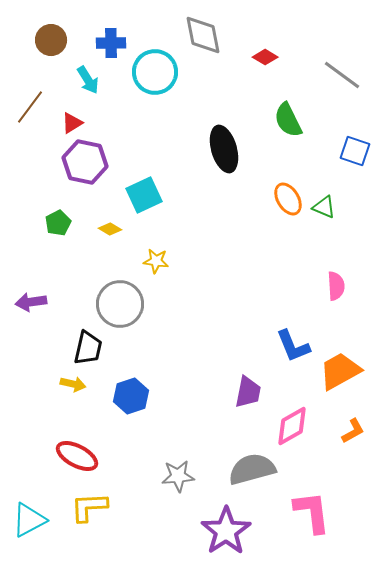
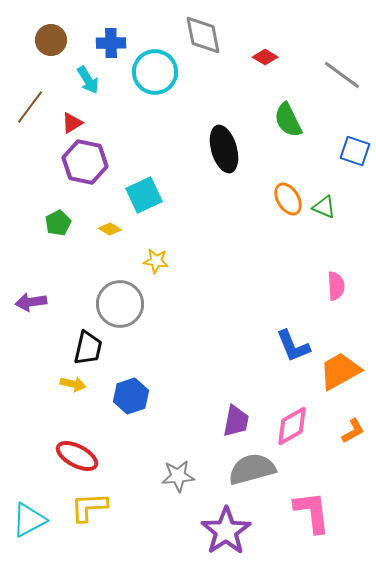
purple trapezoid: moved 12 px left, 29 px down
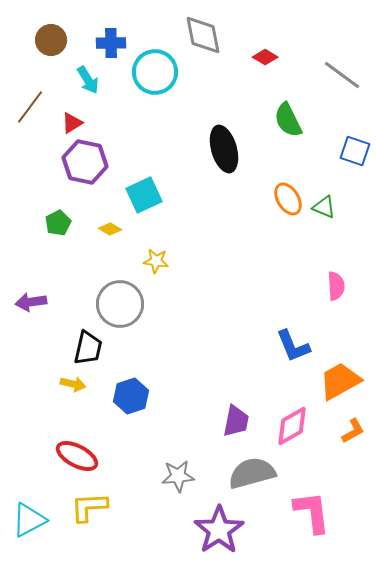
orange trapezoid: moved 10 px down
gray semicircle: moved 4 px down
purple star: moved 7 px left, 1 px up
